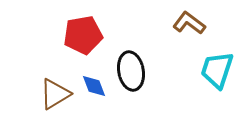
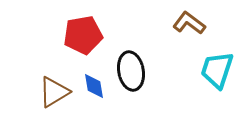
blue diamond: rotated 12 degrees clockwise
brown triangle: moved 1 px left, 2 px up
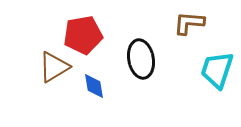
brown L-shape: rotated 32 degrees counterclockwise
black ellipse: moved 10 px right, 12 px up
brown triangle: moved 25 px up
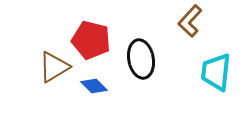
brown L-shape: moved 1 px right, 2 px up; rotated 52 degrees counterclockwise
red pentagon: moved 8 px right, 5 px down; rotated 24 degrees clockwise
cyan trapezoid: moved 1 px left, 2 px down; rotated 12 degrees counterclockwise
blue diamond: rotated 36 degrees counterclockwise
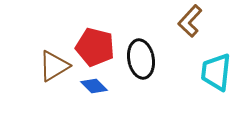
red pentagon: moved 4 px right, 7 px down
brown triangle: moved 1 px up
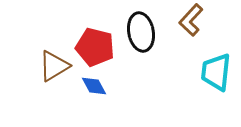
brown L-shape: moved 1 px right, 1 px up
black ellipse: moved 27 px up
blue diamond: rotated 16 degrees clockwise
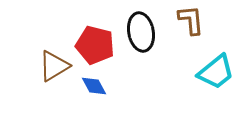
brown L-shape: rotated 132 degrees clockwise
red pentagon: moved 2 px up
cyan trapezoid: rotated 135 degrees counterclockwise
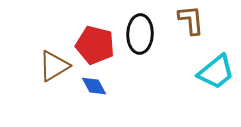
black ellipse: moved 1 px left, 2 px down; rotated 12 degrees clockwise
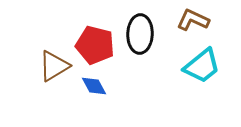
brown L-shape: moved 2 px right; rotated 60 degrees counterclockwise
cyan trapezoid: moved 14 px left, 6 px up
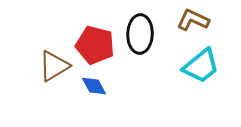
cyan trapezoid: moved 1 px left
